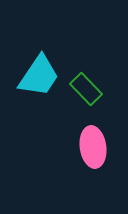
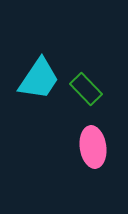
cyan trapezoid: moved 3 px down
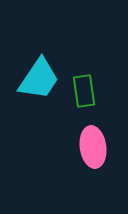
green rectangle: moved 2 px left, 2 px down; rotated 36 degrees clockwise
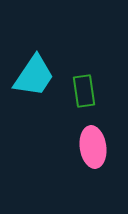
cyan trapezoid: moved 5 px left, 3 px up
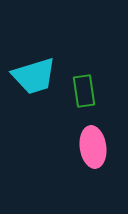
cyan trapezoid: rotated 39 degrees clockwise
